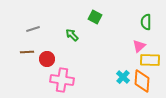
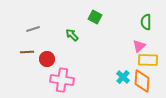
yellow rectangle: moved 2 px left
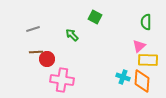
brown line: moved 9 px right
cyan cross: rotated 24 degrees counterclockwise
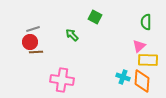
red circle: moved 17 px left, 17 px up
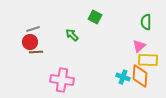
orange diamond: moved 2 px left, 5 px up
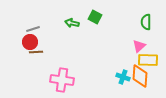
green arrow: moved 12 px up; rotated 32 degrees counterclockwise
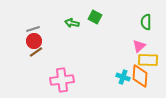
red circle: moved 4 px right, 1 px up
brown line: rotated 32 degrees counterclockwise
pink cross: rotated 15 degrees counterclockwise
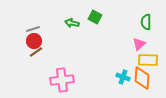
pink triangle: moved 2 px up
orange diamond: moved 2 px right, 2 px down
